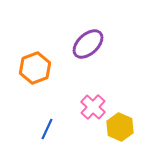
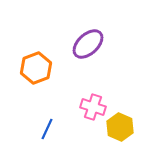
orange hexagon: moved 1 px right
pink cross: rotated 25 degrees counterclockwise
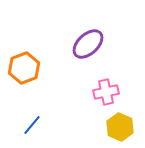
orange hexagon: moved 12 px left
pink cross: moved 13 px right, 15 px up; rotated 30 degrees counterclockwise
blue line: moved 15 px left, 4 px up; rotated 15 degrees clockwise
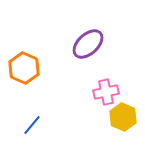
orange hexagon: rotated 16 degrees counterclockwise
yellow hexagon: moved 3 px right, 10 px up
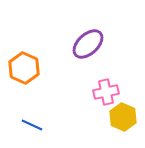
blue line: rotated 75 degrees clockwise
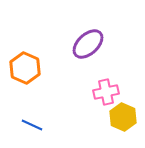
orange hexagon: moved 1 px right
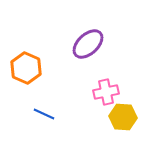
orange hexagon: moved 1 px right
yellow hexagon: rotated 20 degrees counterclockwise
blue line: moved 12 px right, 11 px up
